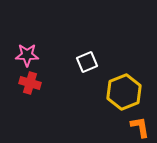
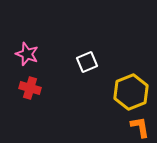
pink star: moved 1 px up; rotated 20 degrees clockwise
red cross: moved 5 px down
yellow hexagon: moved 7 px right
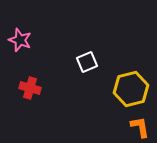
pink star: moved 7 px left, 14 px up
yellow hexagon: moved 3 px up; rotated 8 degrees clockwise
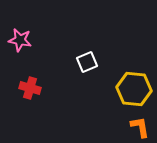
pink star: rotated 10 degrees counterclockwise
yellow hexagon: moved 3 px right; rotated 20 degrees clockwise
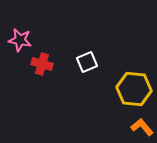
red cross: moved 12 px right, 24 px up
orange L-shape: moved 2 px right; rotated 30 degrees counterclockwise
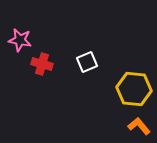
orange L-shape: moved 3 px left, 1 px up
